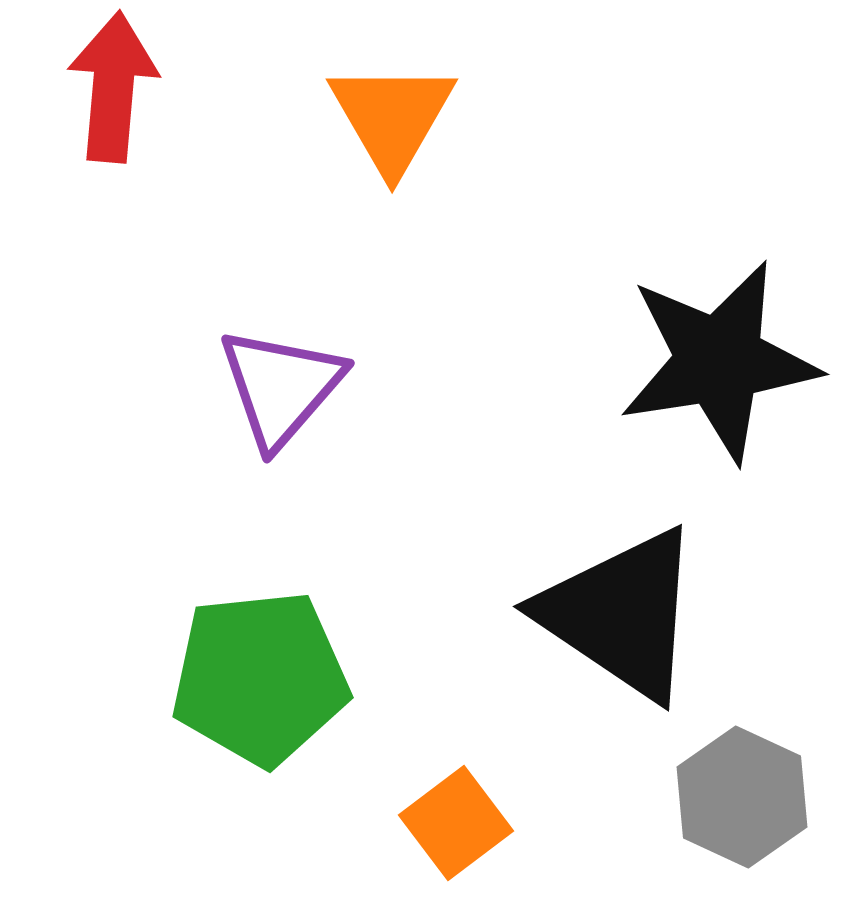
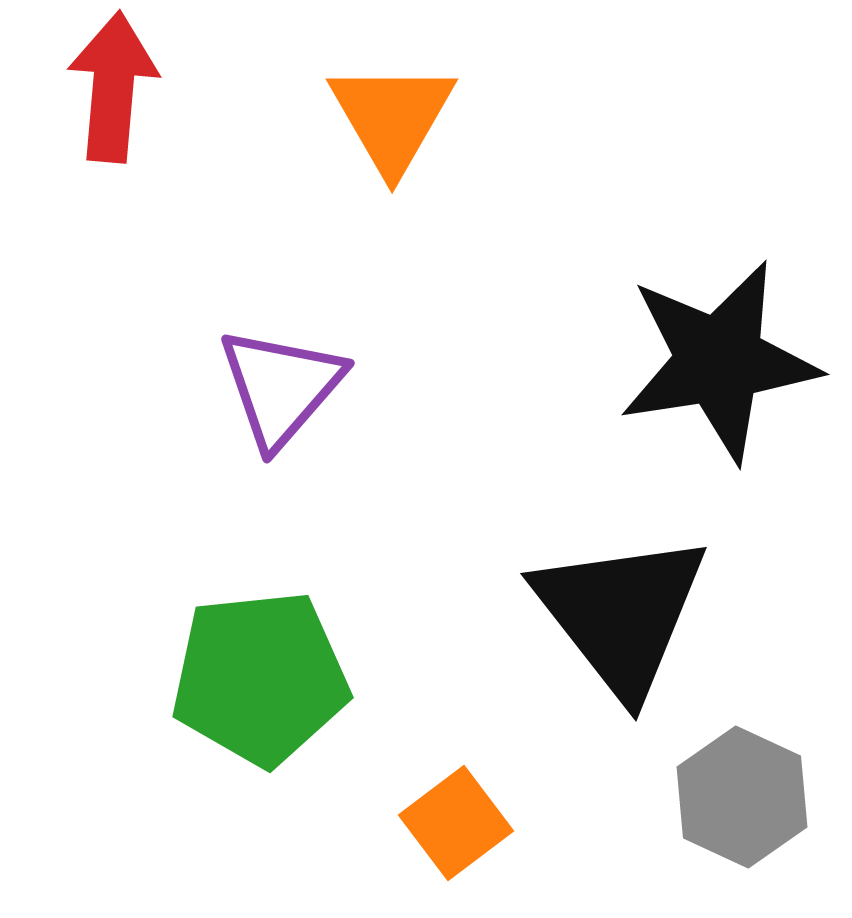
black triangle: rotated 18 degrees clockwise
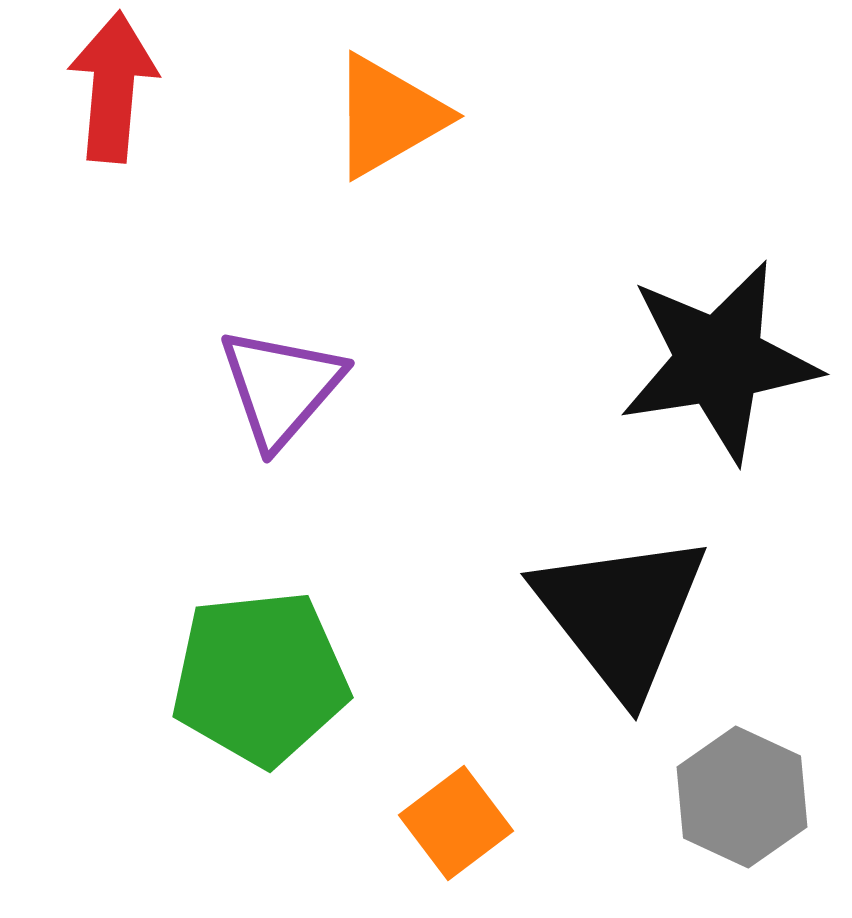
orange triangle: moved 4 px left, 1 px up; rotated 30 degrees clockwise
